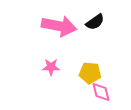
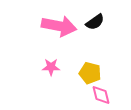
yellow pentagon: rotated 10 degrees clockwise
pink diamond: moved 3 px down
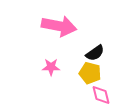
black semicircle: moved 31 px down
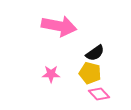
pink star: moved 7 px down
pink diamond: moved 2 px left, 1 px up; rotated 30 degrees counterclockwise
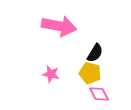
black semicircle: rotated 24 degrees counterclockwise
pink star: rotated 12 degrees clockwise
pink diamond: rotated 15 degrees clockwise
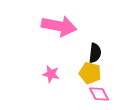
black semicircle: rotated 24 degrees counterclockwise
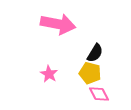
pink arrow: moved 1 px left, 2 px up
black semicircle: rotated 24 degrees clockwise
pink star: moved 2 px left; rotated 18 degrees clockwise
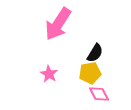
pink arrow: rotated 112 degrees clockwise
yellow pentagon: rotated 25 degrees counterclockwise
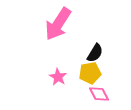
pink star: moved 9 px right, 3 px down
